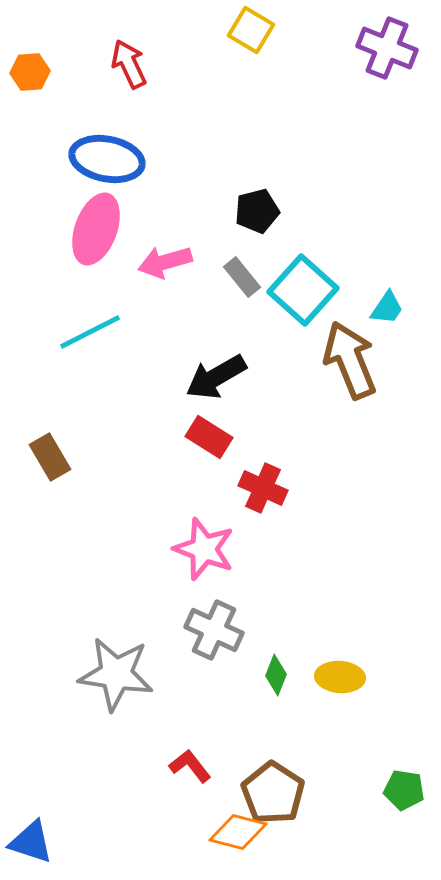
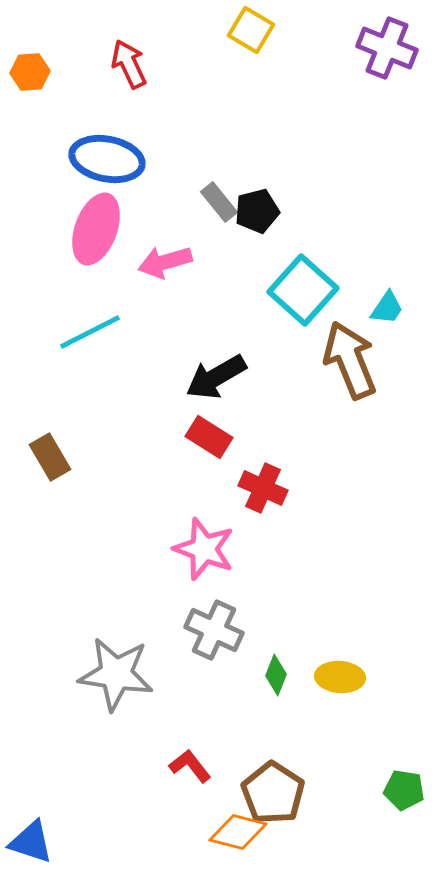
gray rectangle: moved 23 px left, 75 px up
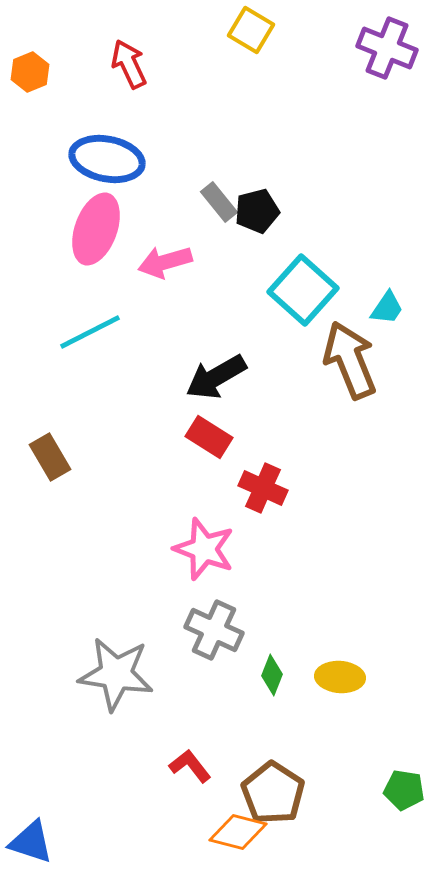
orange hexagon: rotated 18 degrees counterclockwise
green diamond: moved 4 px left
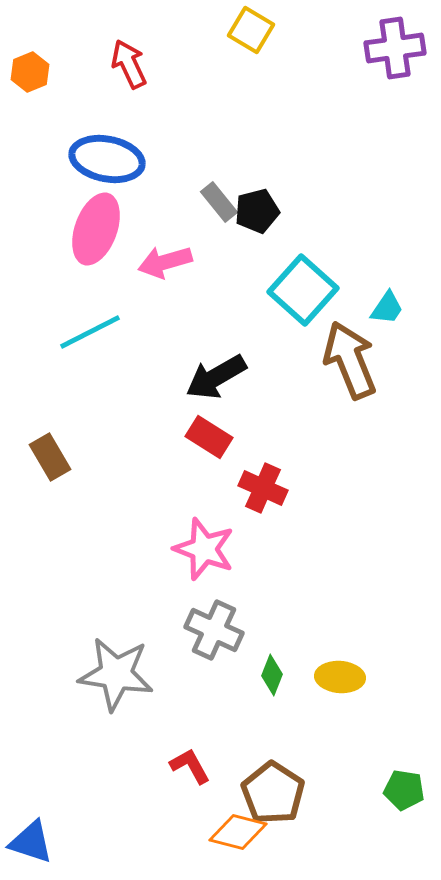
purple cross: moved 8 px right; rotated 30 degrees counterclockwise
red L-shape: rotated 9 degrees clockwise
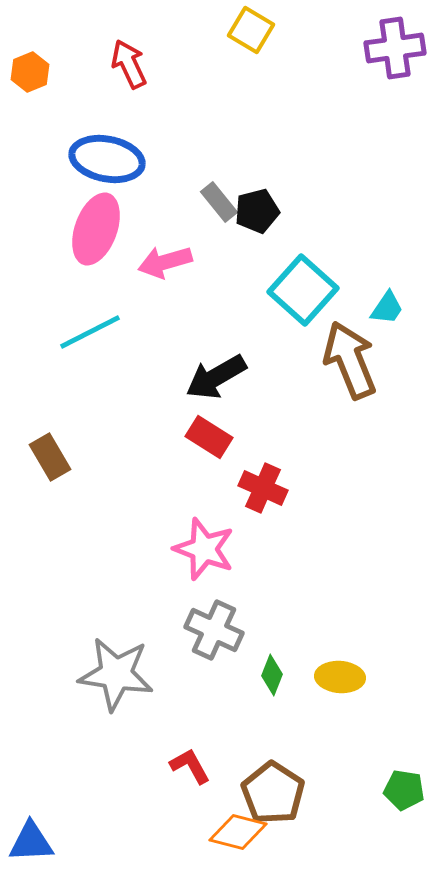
blue triangle: rotated 21 degrees counterclockwise
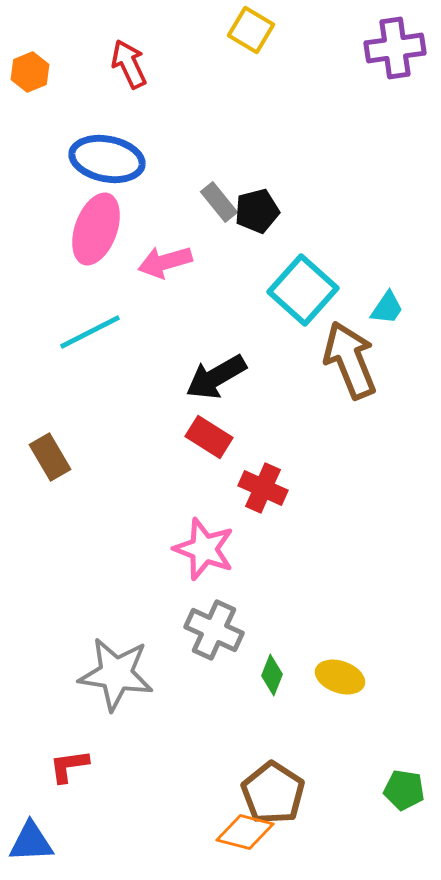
yellow ellipse: rotated 15 degrees clockwise
red L-shape: moved 121 px left; rotated 69 degrees counterclockwise
orange diamond: moved 7 px right
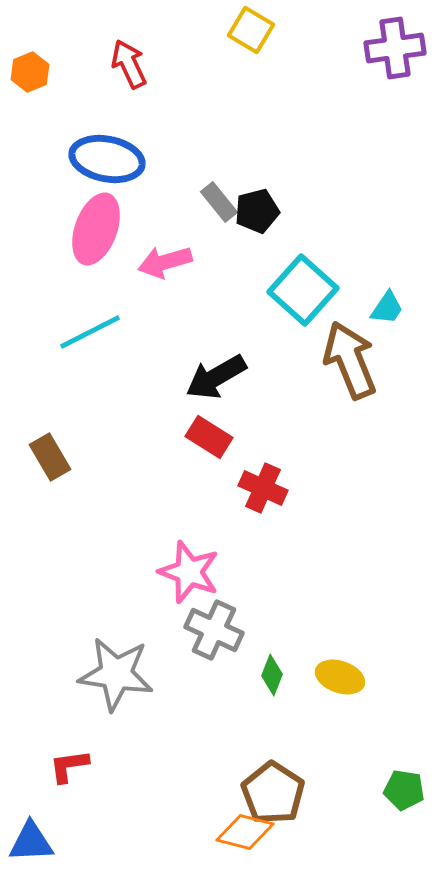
pink star: moved 15 px left, 23 px down
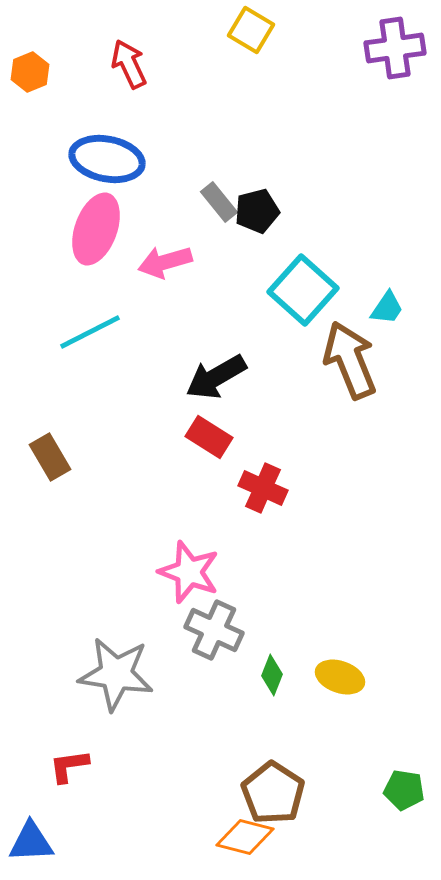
orange diamond: moved 5 px down
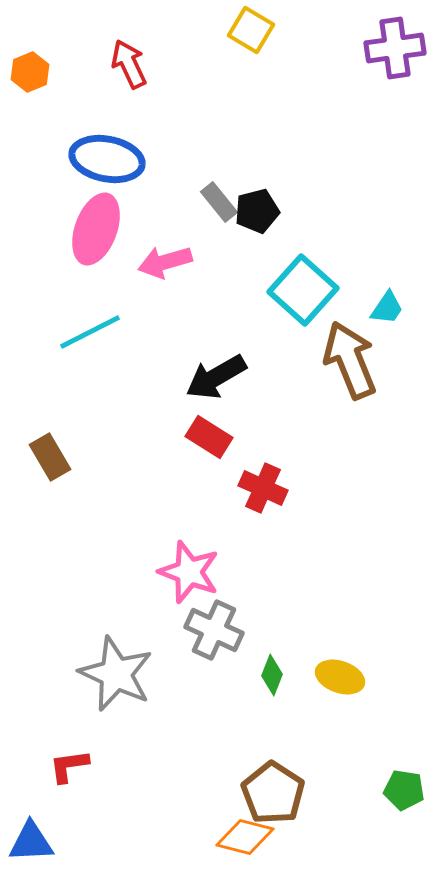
gray star: rotated 16 degrees clockwise
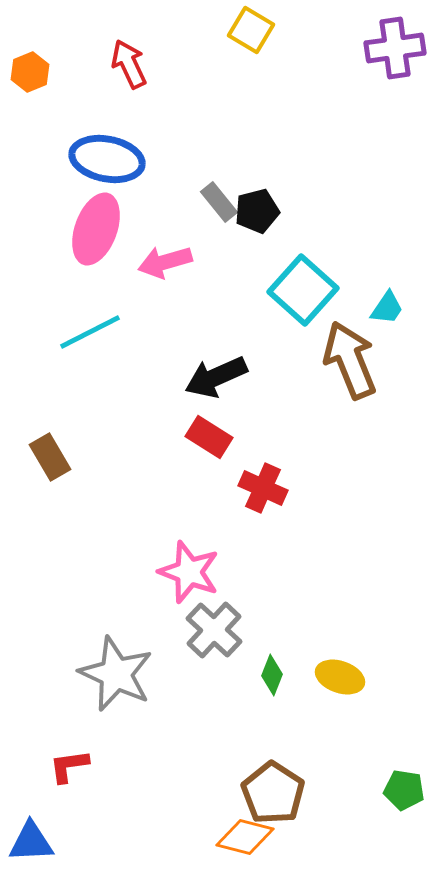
black arrow: rotated 6 degrees clockwise
gray cross: rotated 18 degrees clockwise
